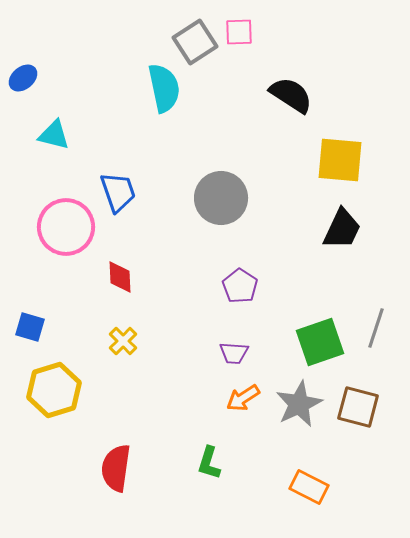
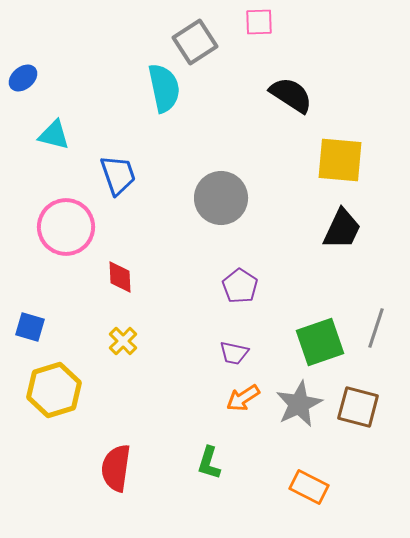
pink square: moved 20 px right, 10 px up
blue trapezoid: moved 17 px up
purple trapezoid: rotated 8 degrees clockwise
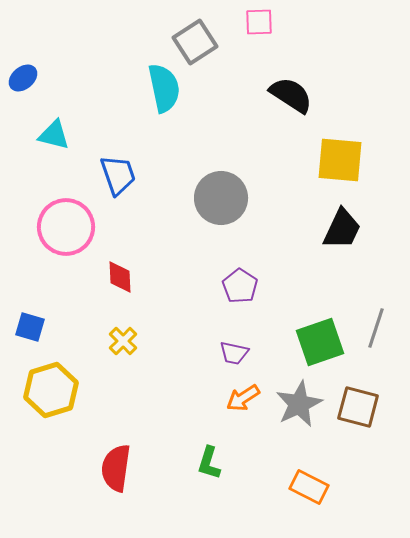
yellow hexagon: moved 3 px left
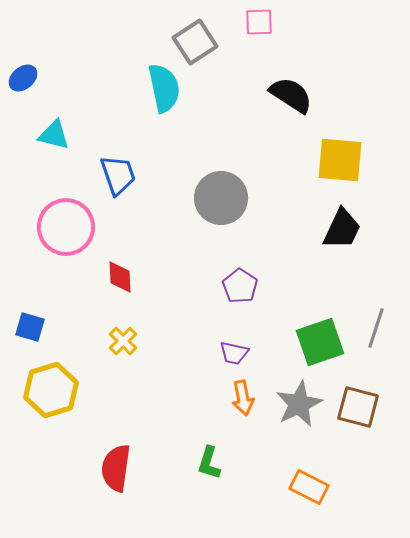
orange arrow: rotated 68 degrees counterclockwise
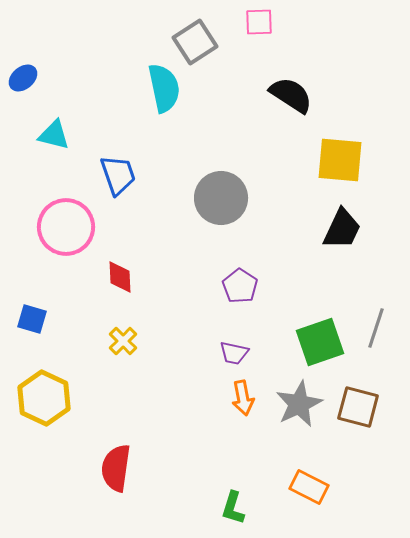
blue square: moved 2 px right, 8 px up
yellow hexagon: moved 7 px left, 8 px down; rotated 18 degrees counterclockwise
green L-shape: moved 24 px right, 45 px down
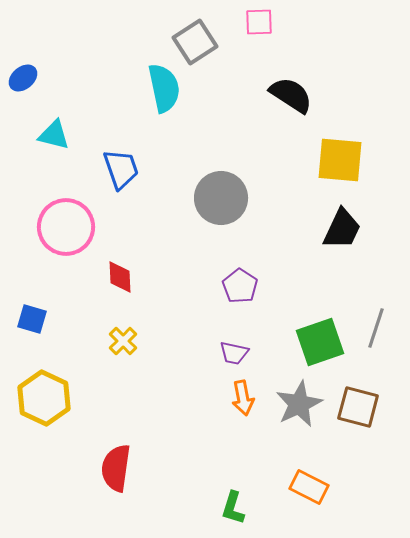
blue trapezoid: moved 3 px right, 6 px up
